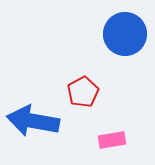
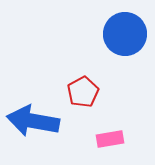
pink rectangle: moved 2 px left, 1 px up
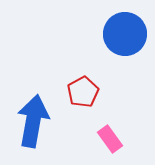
blue arrow: rotated 90 degrees clockwise
pink rectangle: rotated 64 degrees clockwise
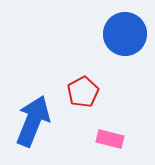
blue arrow: rotated 12 degrees clockwise
pink rectangle: rotated 40 degrees counterclockwise
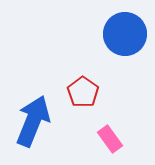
red pentagon: rotated 8 degrees counterclockwise
pink rectangle: rotated 40 degrees clockwise
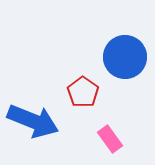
blue circle: moved 23 px down
blue arrow: rotated 90 degrees clockwise
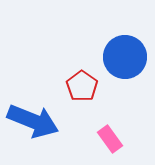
red pentagon: moved 1 px left, 6 px up
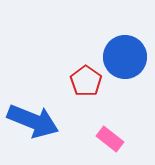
red pentagon: moved 4 px right, 5 px up
pink rectangle: rotated 16 degrees counterclockwise
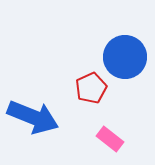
red pentagon: moved 5 px right, 7 px down; rotated 12 degrees clockwise
blue arrow: moved 4 px up
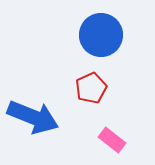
blue circle: moved 24 px left, 22 px up
pink rectangle: moved 2 px right, 1 px down
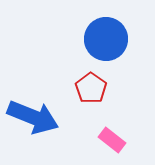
blue circle: moved 5 px right, 4 px down
red pentagon: rotated 12 degrees counterclockwise
